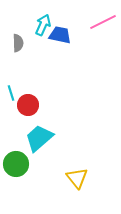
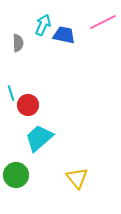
blue trapezoid: moved 4 px right
green circle: moved 11 px down
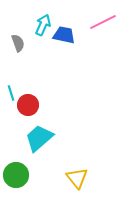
gray semicircle: rotated 18 degrees counterclockwise
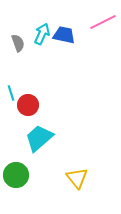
cyan arrow: moved 1 px left, 9 px down
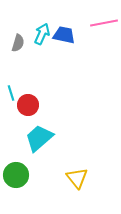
pink line: moved 1 px right, 1 px down; rotated 16 degrees clockwise
gray semicircle: rotated 36 degrees clockwise
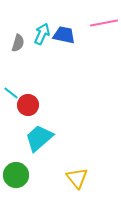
cyan line: rotated 35 degrees counterclockwise
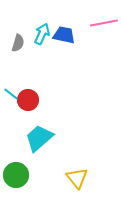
cyan line: moved 1 px down
red circle: moved 5 px up
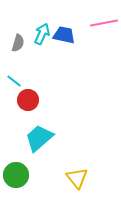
cyan line: moved 3 px right, 13 px up
